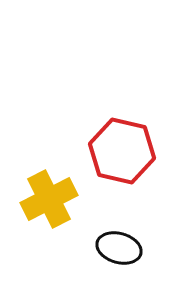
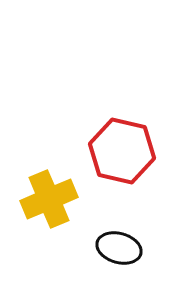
yellow cross: rotated 4 degrees clockwise
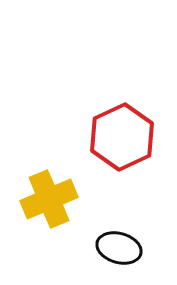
red hexagon: moved 14 px up; rotated 22 degrees clockwise
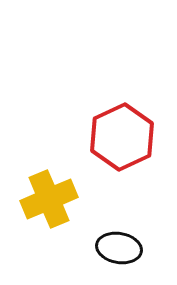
black ellipse: rotated 6 degrees counterclockwise
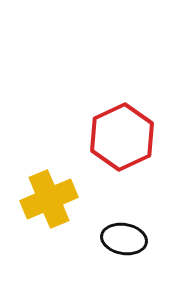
black ellipse: moved 5 px right, 9 px up
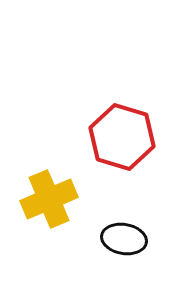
red hexagon: rotated 18 degrees counterclockwise
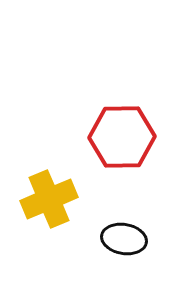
red hexagon: rotated 18 degrees counterclockwise
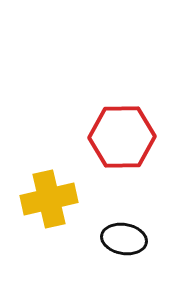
yellow cross: rotated 10 degrees clockwise
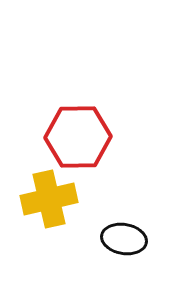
red hexagon: moved 44 px left
